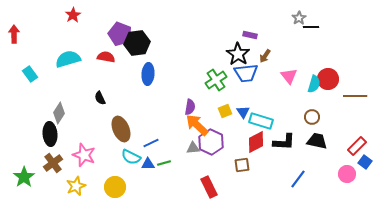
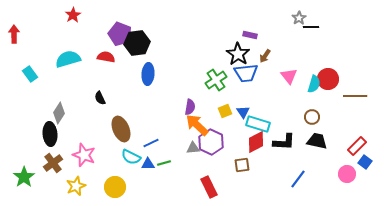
cyan rectangle at (261, 121): moved 3 px left, 3 px down
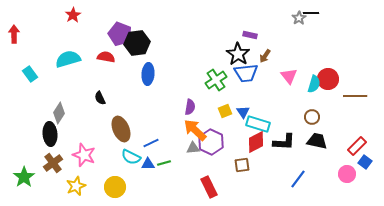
black line at (311, 27): moved 14 px up
orange arrow at (197, 125): moved 2 px left, 5 px down
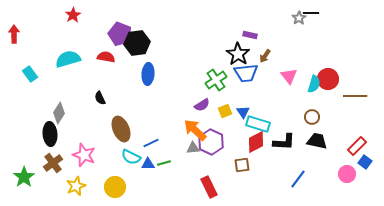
purple semicircle at (190, 107): moved 12 px right, 2 px up; rotated 49 degrees clockwise
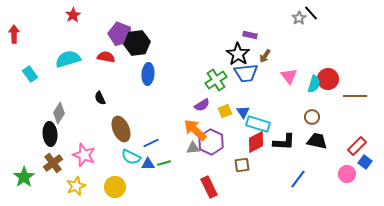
black line at (311, 13): rotated 49 degrees clockwise
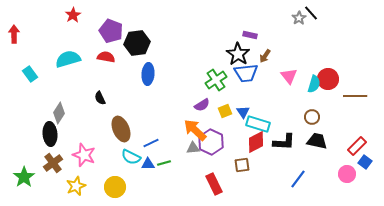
purple pentagon at (120, 34): moved 9 px left, 3 px up
red rectangle at (209, 187): moved 5 px right, 3 px up
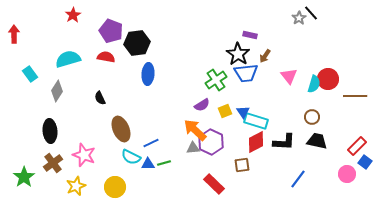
gray diamond at (59, 113): moved 2 px left, 22 px up
cyan rectangle at (258, 124): moved 2 px left, 3 px up
black ellipse at (50, 134): moved 3 px up
red rectangle at (214, 184): rotated 20 degrees counterclockwise
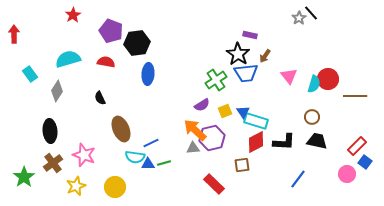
red semicircle at (106, 57): moved 5 px down
purple hexagon at (211, 142): moved 1 px right, 4 px up; rotated 20 degrees clockwise
cyan semicircle at (131, 157): moved 4 px right; rotated 18 degrees counterclockwise
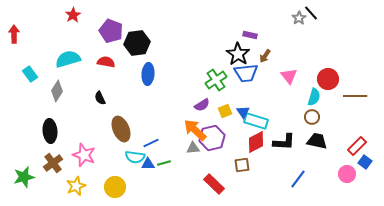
cyan semicircle at (314, 84): moved 13 px down
green star at (24, 177): rotated 20 degrees clockwise
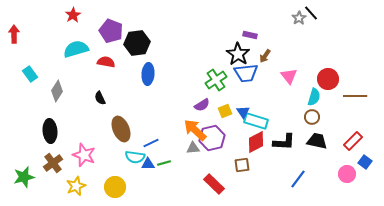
cyan semicircle at (68, 59): moved 8 px right, 10 px up
red rectangle at (357, 146): moved 4 px left, 5 px up
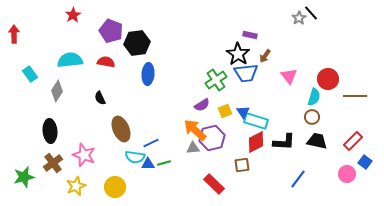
cyan semicircle at (76, 49): moved 6 px left, 11 px down; rotated 10 degrees clockwise
